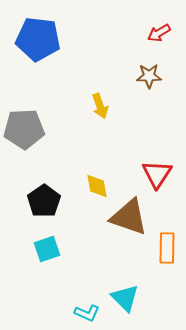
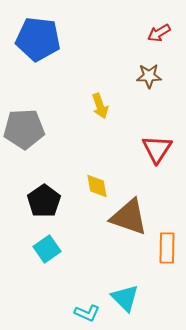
red triangle: moved 25 px up
cyan square: rotated 16 degrees counterclockwise
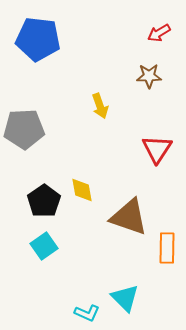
yellow diamond: moved 15 px left, 4 px down
cyan square: moved 3 px left, 3 px up
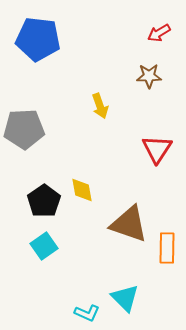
brown triangle: moved 7 px down
